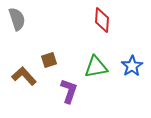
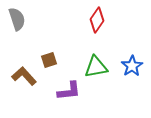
red diamond: moved 5 px left; rotated 30 degrees clockwise
purple L-shape: rotated 65 degrees clockwise
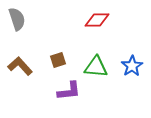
red diamond: rotated 55 degrees clockwise
brown square: moved 9 px right
green triangle: rotated 15 degrees clockwise
brown L-shape: moved 4 px left, 10 px up
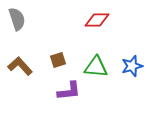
blue star: rotated 15 degrees clockwise
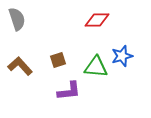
blue star: moved 10 px left, 10 px up
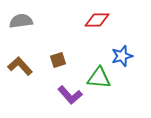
gray semicircle: moved 4 px right, 2 px down; rotated 80 degrees counterclockwise
green triangle: moved 3 px right, 11 px down
purple L-shape: moved 1 px right, 4 px down; rotated 55 degrees clockwise
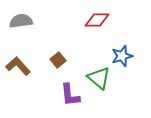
brown square: rotated 21 degrees counterclockwise
brown L-shape: moved 2 px left
green triangle: rotated 35 degrees clockwise
purple L-shape: rotated 35 degrees clockwise
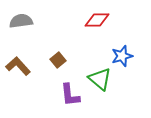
green triangle: moved 1 px right, 1 px down
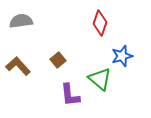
red diamond: moved 3 px right, 3 px down; rotated 70 degrees counterclockwise
